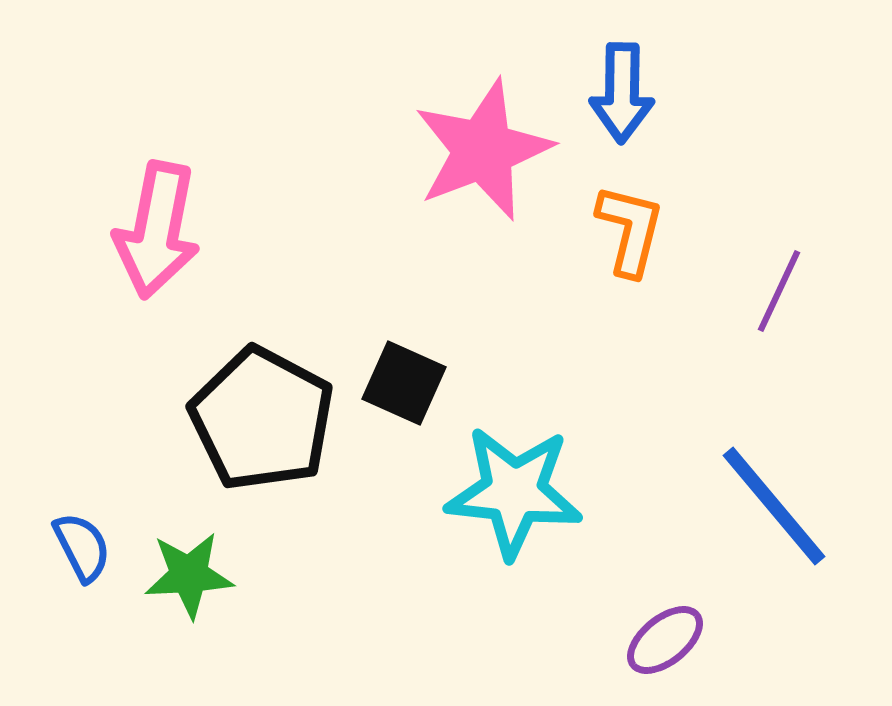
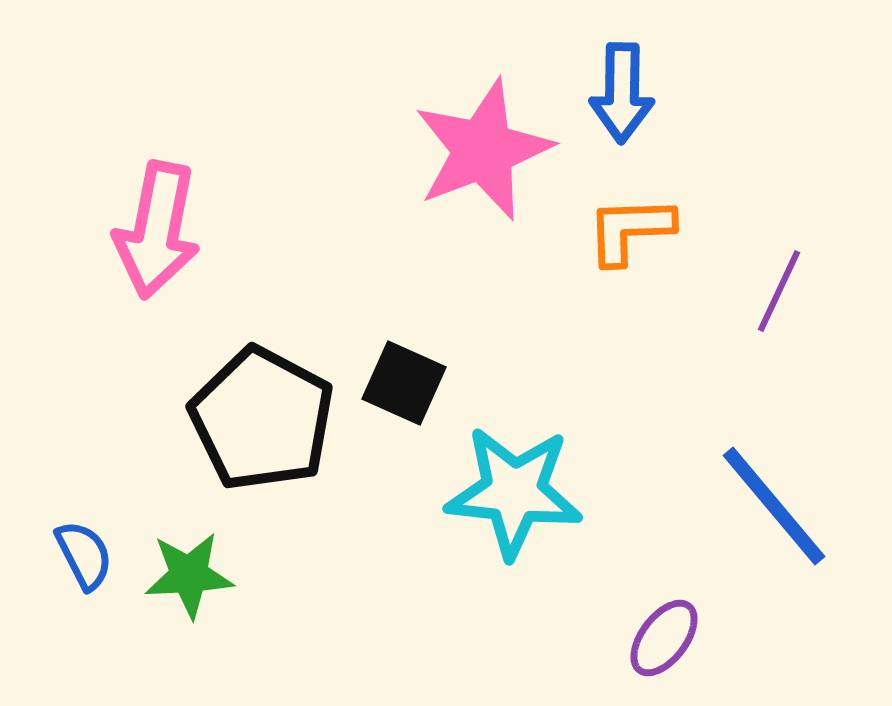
orange L-shape: rotated 106 degrees counterclockwise
blue semicircle: moved 2 px right, 8 px down
purple ellipse: moved 1 px left, 2 px up; rotated 14 degrees counterclockwise
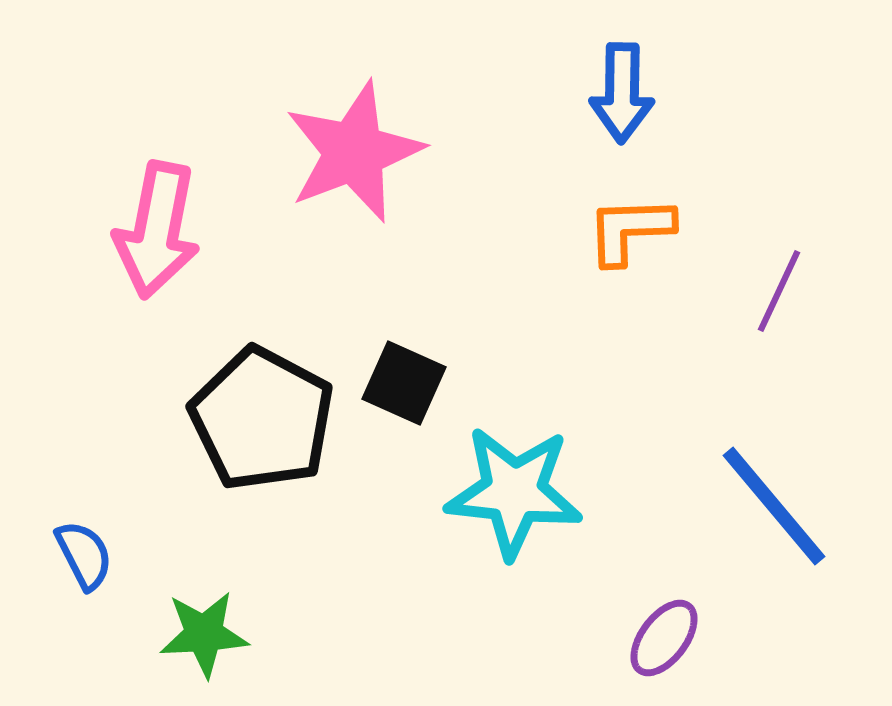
pink star: moved 129 px left, 2 px down
green star: moved 15 px right, 59 px down
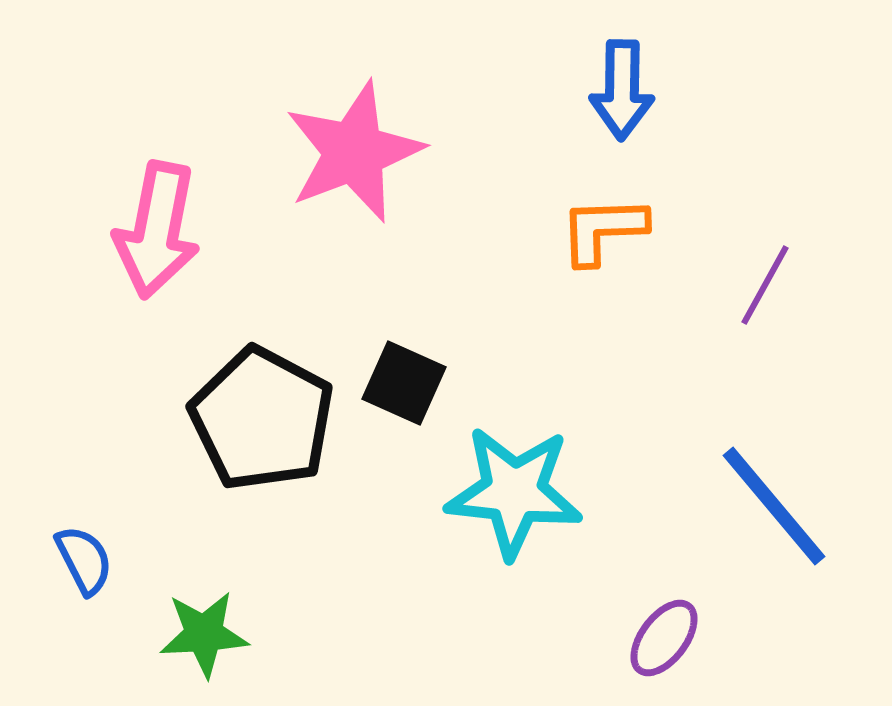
blue arrow: moved 3 px up
orange L-shape: moved 27 px left
purple line: moved 14 px left, 6 px up; rotated 4 degrees clockwise
blue semicircle: moved 5 px down
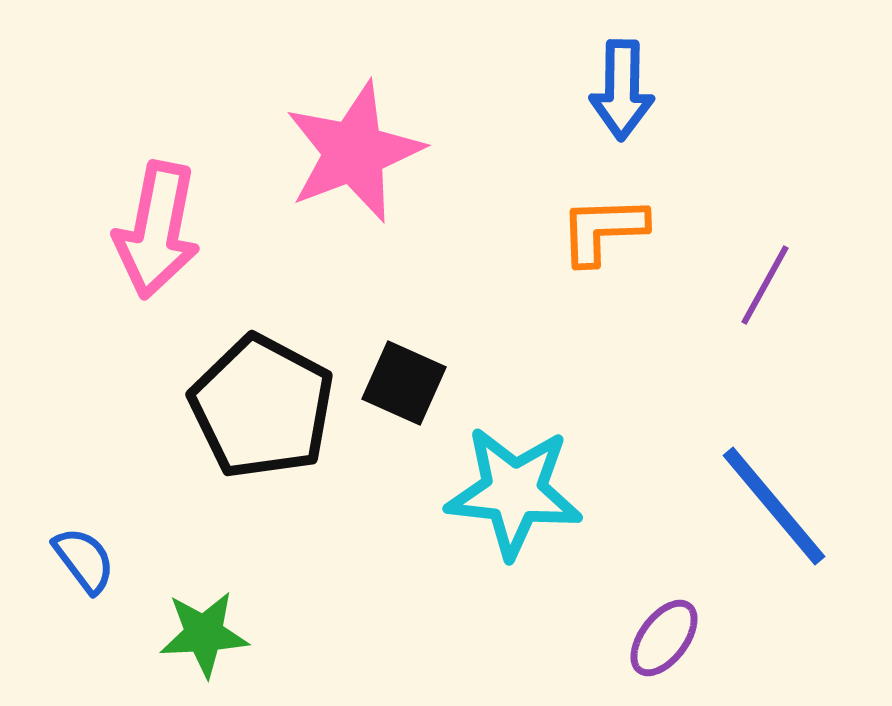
black pentagon: moved 12 px up
blue semicircle: rotated 10 degrees counterclockwise
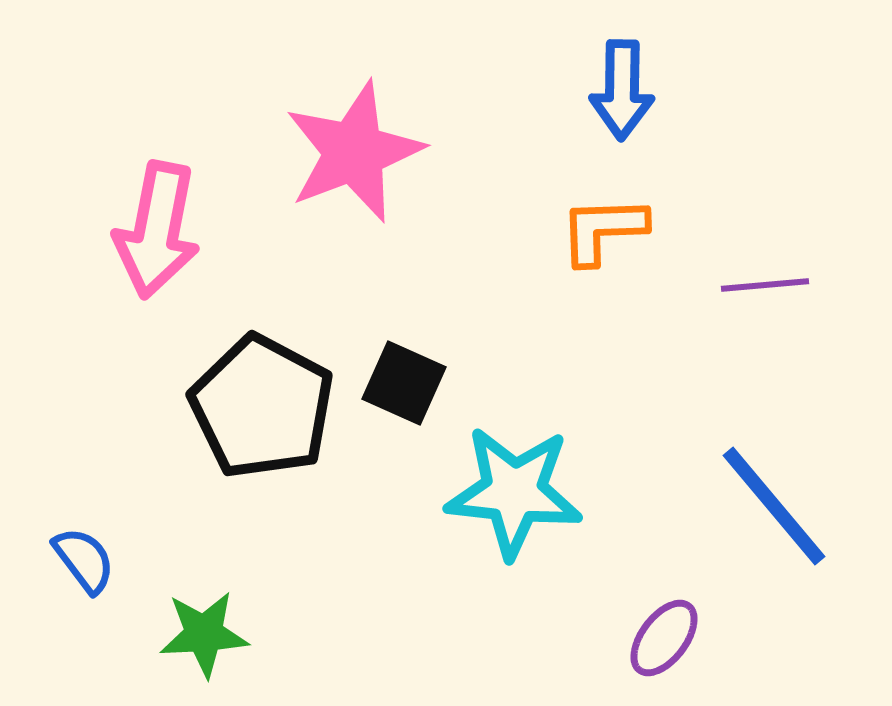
purple line: rotated 56 degrees clockwise
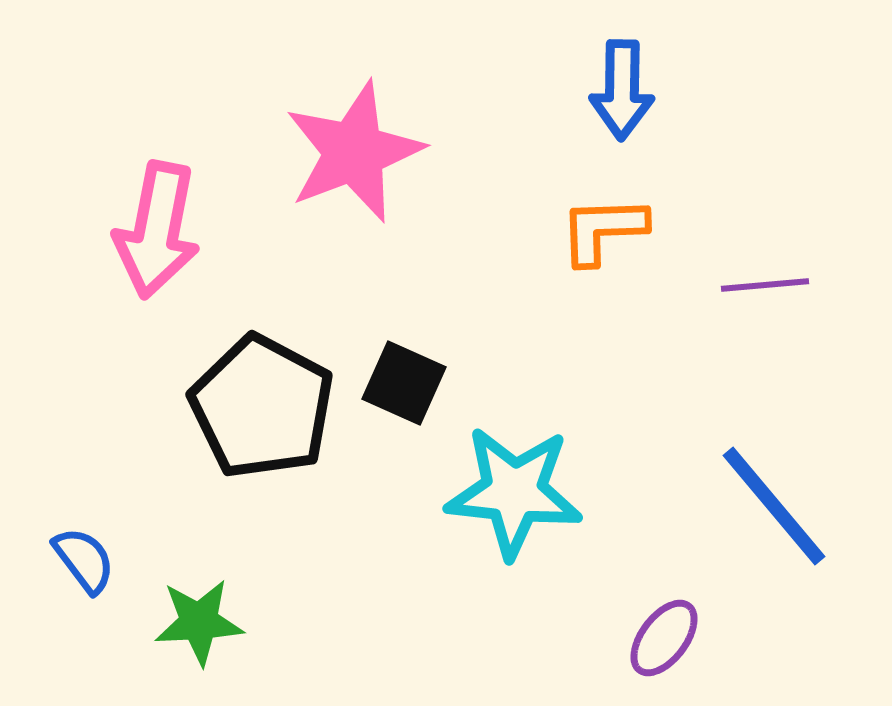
green star: moved 5 px left, 12 px up
